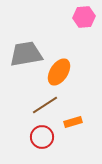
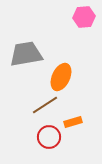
orange ellipse: moved 2 px right, 5 px down; rotated 8 degrees counterclockwise
red circle: moved 7 px right
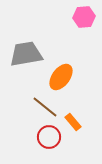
orange ellipse: rotated 12 degrees clockwise
brown line: moved 2 px down; rotated 72 degrees clockwise
orange rectangle: rotated 66 degrees clockwise
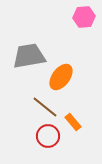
gray trapezoid: moved 3 px right, 2 px down
red circle: moved 1 px left, 1 px up
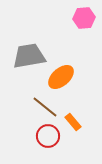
pink hexagon: moved 1 px down
orange ellipse: rotated 12 degrees clockwise
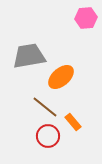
pink hexagon: moved 2 px right
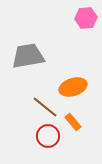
gray trapezoid: moved 1 px left
orange ellipse: moved 12 px right, 10 px down; rotated 24 degrees clockwise
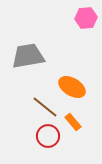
orange ellipse: moved 1 px left; rotated 48 degrees clockwise
